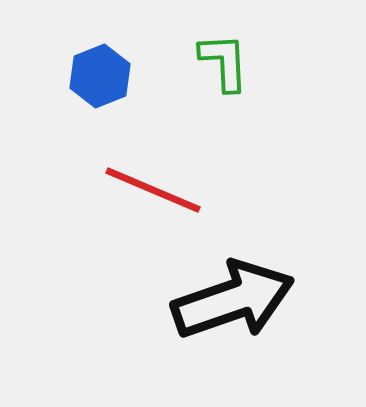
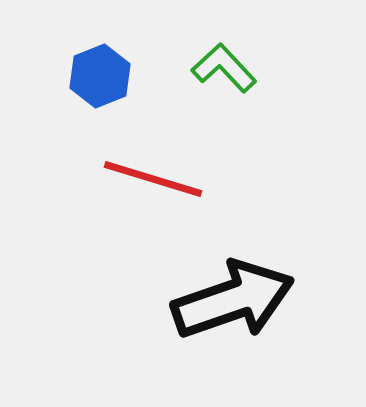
green L-shape: moved 6 px down; rotated 40 degrees counterclockwise
red line: moved 11 px up; rotated 6 degrees counterclockwise
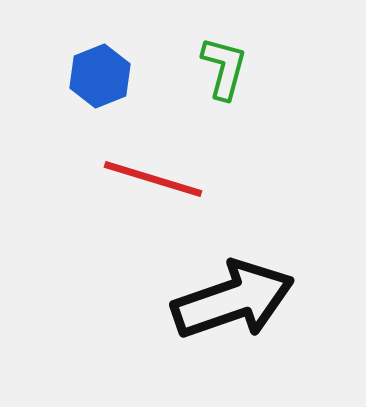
green L-shape: rotated 58 degrees clockwise
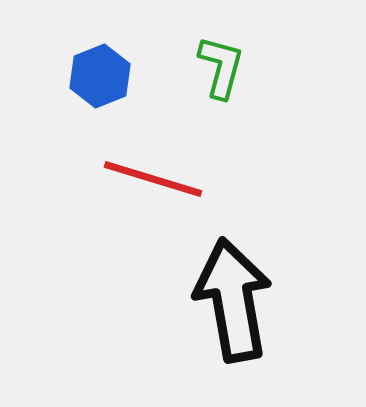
green L-shape: moved 3 px left, 1 px up
black arrow: rotated 81 degrees counterclockwise
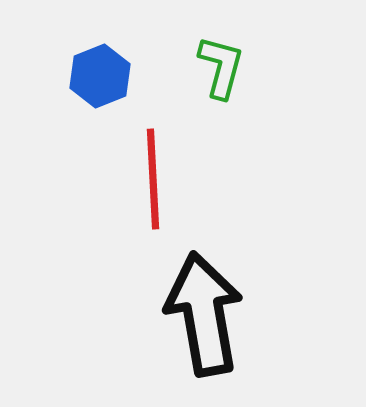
red line: rotated 70 degrees clockwise
black arrow: moved 29 px left, 14 px down
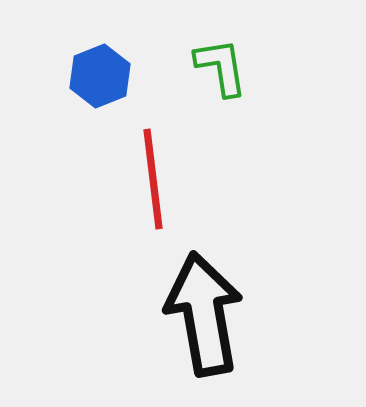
green L-shape: rotated 24 degrees counterclockwise
red line: rotated 4 degrees counterclockwise
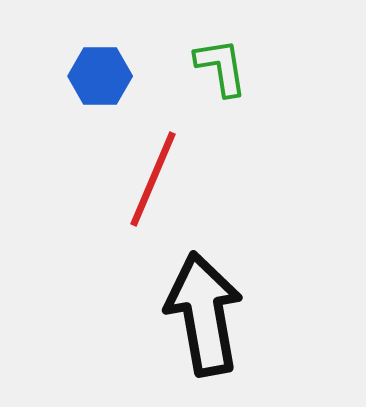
blue hexagon: rotated 22 degrees clockwise
red line: rotated 30 degrees clockwise
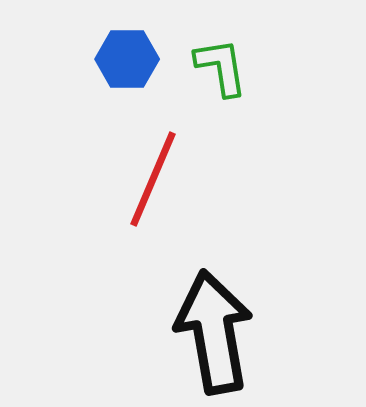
blue hexagon: moved 27 px right, 17 px up
black arrow: moved 10 px right, 18 px down
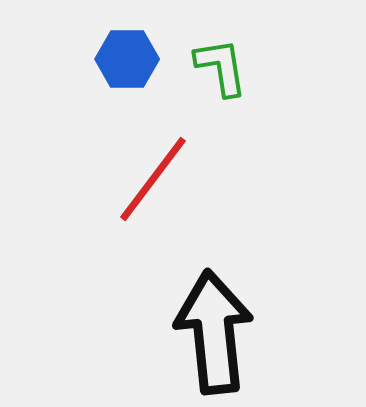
red line: rotated 14 degrees clockwise
black arrow: rotated 4 degrees clockwise
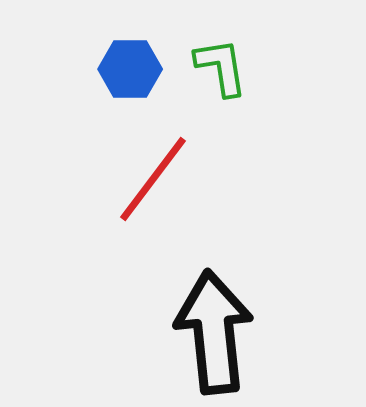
blue hexagon: moved 3 px right, 10 px down
